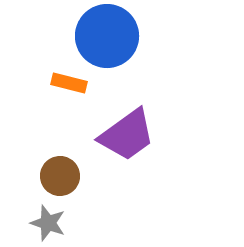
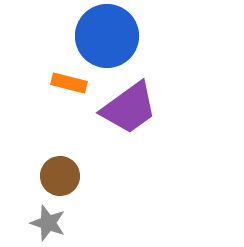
purple trapezoid: moved 2 px right, 27 px up
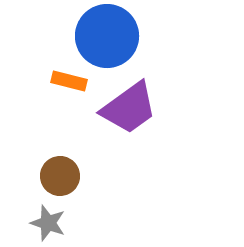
orange rectangle: moved 2 px up
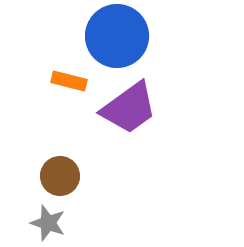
blue circle: moved 10 px right
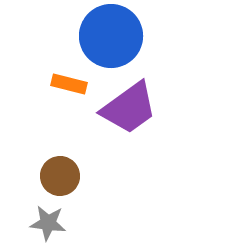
blue circle: moved 6 px left
orange rectangle: moved 3 px down
gray star: rotated 12 degrees counterclockwise
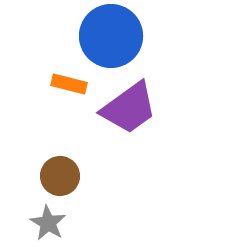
gray star: rotated 24 degrees clockwise
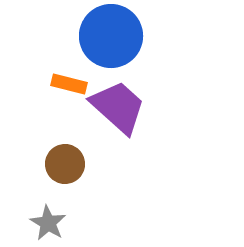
purple trapezoid: moved 11 px left, 1 px up; rotated 102 degrees counterclockwise
brown circle: moved 5 px right, 12 px up
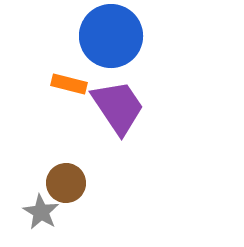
purple trapezoid: rotated 14 degrees clockwise
brown circle: moved 1 px right, 19 px down
gray star: moved 7 px left, 11 px up
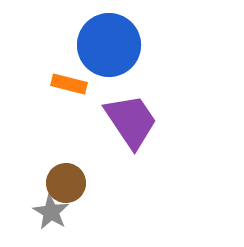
blue circle: moved 2 px left, 9 px down
purple trapezoid: moved 13 px right, 14 px down
gray star: moved 10 px right
